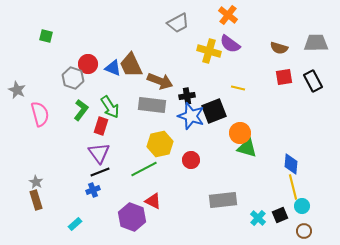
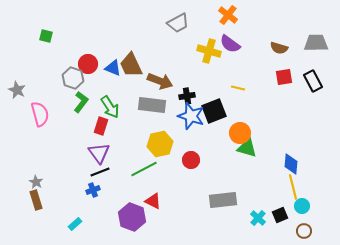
green L-shape at (81, 110): moved 8 px up
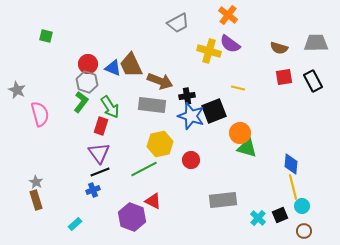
gray hexagon at (73, 78): moved 14 px right, 4 px down
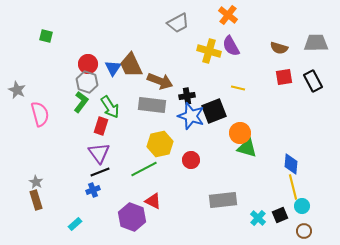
purple semicircle at (230, 44): moved 1 px right, 2 px down; rotated 25 degrees clockwise
blue triangle at (113, 68): rotated 42 degrees clockwise
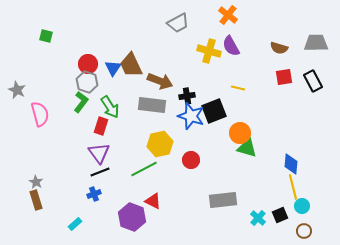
blue cross at (93, 190): moved 1 px right, 4 px down
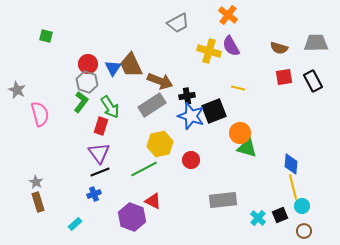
gray rectangle at (152, 105): rotated 40 degrees counterclockwise
brown rectangle at (36, 200): moved 2 px right, 2 px down
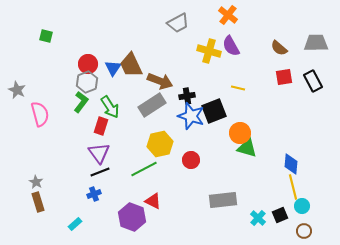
brown semicircle at (279, 48): rotated 24 degrees clockwise
gray hexagon at (87, 82): rotated 20 degrees clockwise
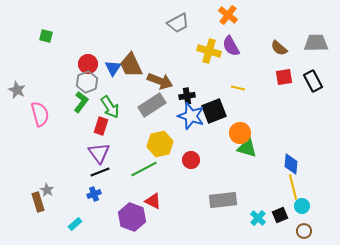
gray star at (36, 182): moved 11 px right, 8 px down
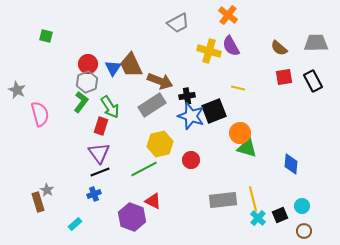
yellow line at (293, 187): moved 40 px left, 12 px down
